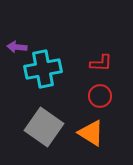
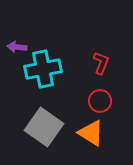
red L-shape: rotated 70 degrees counterclockwise
red circle: moved 5 px down
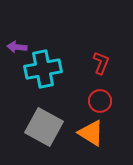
gray square: rotated 6 degrees counterclockwise
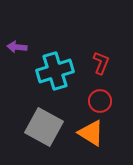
cyan cross: moved 12 px right, 2 px down; rotated 6 degrees counterclockwise
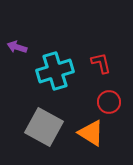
purple arrow: rotated 12 degrees clockwise
red L-shape: rotated 35 degrees counterclockwise
red circle: moved 9 px right, 1 px down
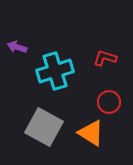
red L-shape: moved 4 px right, 5 px up; rotated 60 degrees counterclockwise
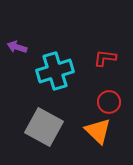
red L-shape: rotated 10 degrees counterclockwise
orange triangle: moved 7 px right, 2 px up; rotated 12 degrees clockwise
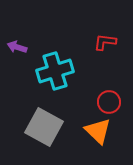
red L-shape: moved 16 px up
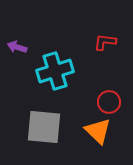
gray square: rotated 24 degrees counterclockwise
